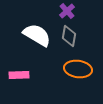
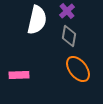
white semicircle: moved 15 px up; rotated 72 degrees clockwise
orange ellipse: rotated 44 degrees clockwise
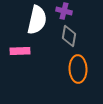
purple cross: moved 3 px left; rotated 35 degrees counterclockwise
orange ellipse: rotated 36 degrees clockwise
pink rectangle: moved 1 px right, 24 px up
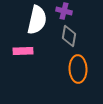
pink rectangle: moved 3 px right
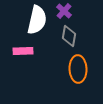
purple cross: rotated 28 degrees clockwise
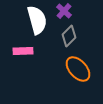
white semicircle: rotated 28 degrees counterclockwise
gray diamond: rotated 35 degrees clockwise
orange ellipse: rotated 40 degrees counterclockwise
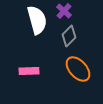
pink rectangle: moved 6 px right, 20 px down
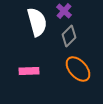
white semicircle: moved 2 px down
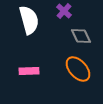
white semicircle: moved 8 px left, 2 px up
gray diamond: moved 12 px right; rotated 70 degrees counterclockwise
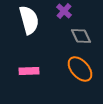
orange ellipse: moved 2 px right
